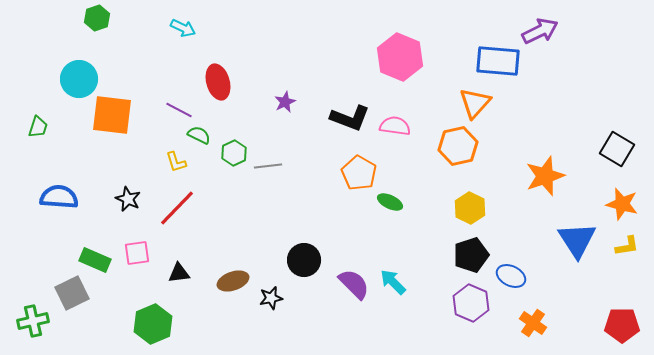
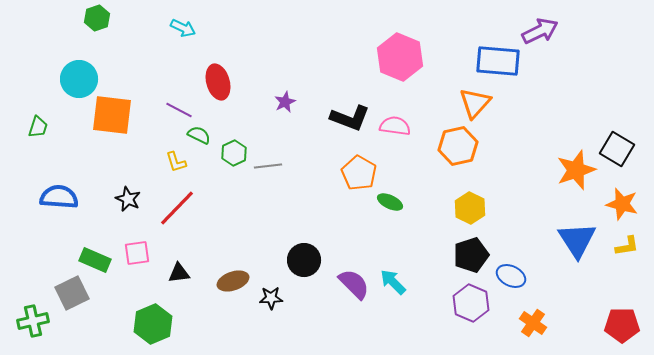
orange star at (545, 176): moved 31 px right, 6 px up
black star at (271, 298): rotated 10 degrees clockwise
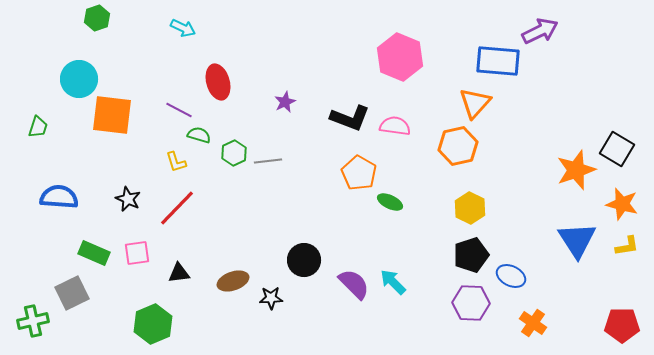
green semicircle at (199, 135): rotated 10 degrees counterclockwise
gray line at (268, 166): moved 5 px up
green rectangle at (95, 260): moved 1 px left, 7 px up
purple hexagon at (471, 303): rotated 21 degrees counterclockwise
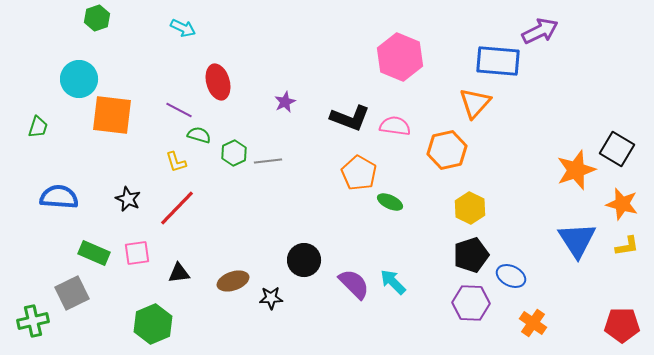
orange hexagon at (458, 146): moved 11 px left, 4 px down
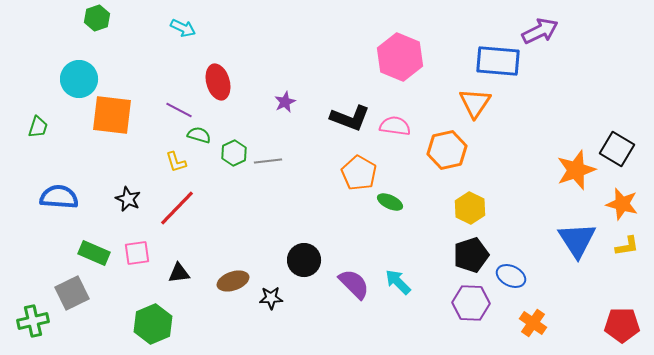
orange triangle at (475, 103): rotated 8 degrees counterclockwise
cyan arrow at (393, 282): moved 5 px right
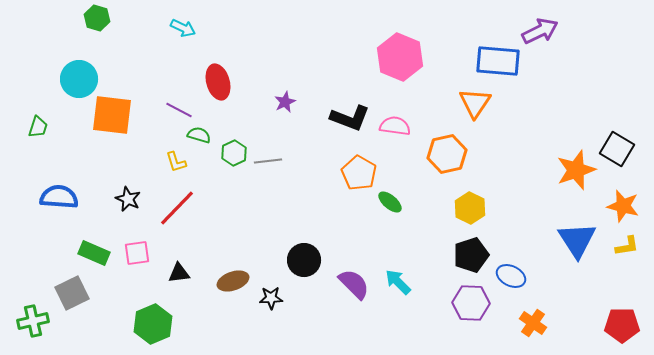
green hexagon at (97, 18): rotated 25 degrees counterclockwise
orange hexagon at (447, 150): moved 4 px down
green ellipse at (390, 202): rotated 15 degrees clockwise
orange star at (622, 204): moved 1 px right, 2 px down
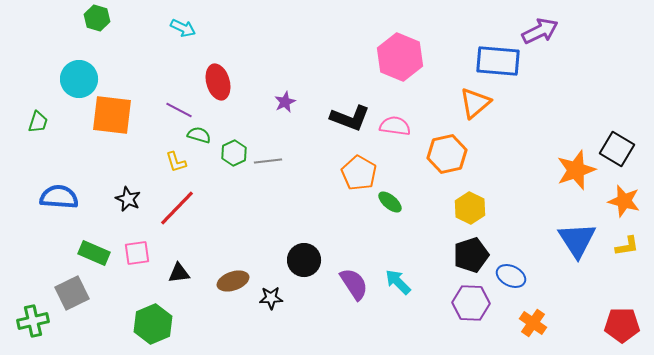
orange triangle at (475, 103): rotated 16 degrees clockwise
green trapezoid at (38, 127): moved 5 px up
orange star at (623, 206): moved 1 px right, 5 px up
purple semicircle at (354, 284): rotated 12 degrees clockwise
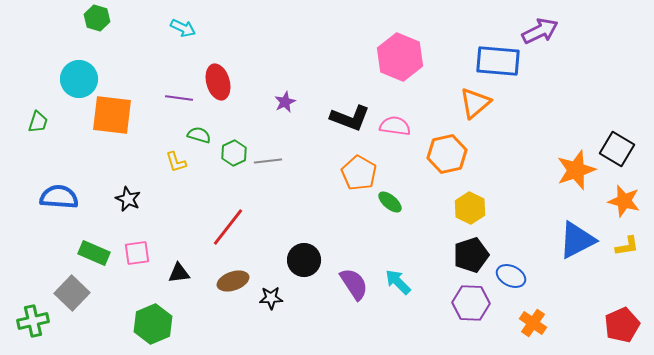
purple line at (179, 110): moved 12 px up; rotated 20 degrees counterclockwise
red line at (177, 208): moved 51 px right, 19 px down; rotated 6 degrees counterclockwise
blue triangle at (577, 240): rotated 36 degrees clockwise
gray square at (72, 293): rotated 20 degrees counterclockwise
red pentagon at (622, 325): rotated 24 degrees counterclockwise
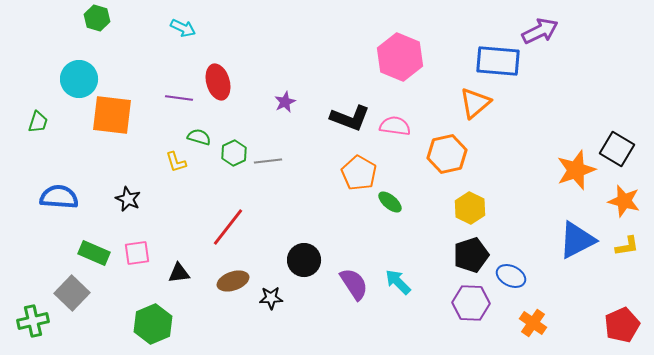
green semicircle at (199, 135): moved 2 px down
